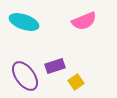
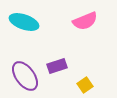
pink semicircle: moved 1 px right
purple rectangle: moved 2 px right
yellow square: moved 9 px right, 3 px down
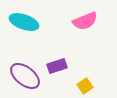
purple ellipse: rotated 16 degrees counterclockwise
yellow square: moved 1 px down
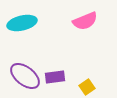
cyan ellipse: moved 2 px left, 1 px down; rotated 32 degrees counterclockwise
purple rectangle: moved 2 px left, 11 px down; rotated 12 degrees clockwise
yellow square: moved 2 px right, 1 px down
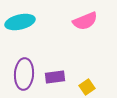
cyan ellipse: moved 2 px left, 1 px up
purple ellipse: moved 1 px left, 2 px up; rotated 56 degrees clockwise
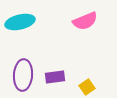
purple ellipse: moved 1 px left, 1 px down
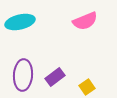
purple rectangle: rotated 30 degrees counterclockwise
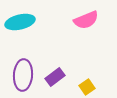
pink semicircle: moved 1 px right, 1 px up
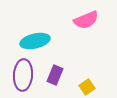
cyan ellipse: moved 15 px right, 19 px down
purple rectangle: moved 2 px up; rotated 30 degrees counterclockwise
